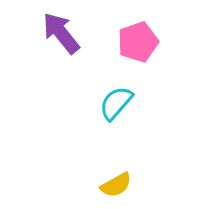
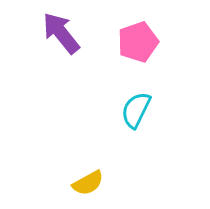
cyan semicircle: moved 20 px right, 7 px down; rotated 15 degrees counterclockwise
yellow semicircle: moved 28 px left, 2 px up
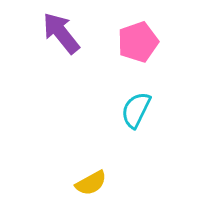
yellow semicircle: moved 3 px right
